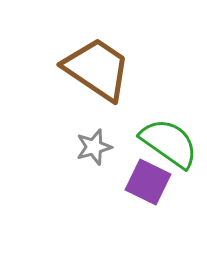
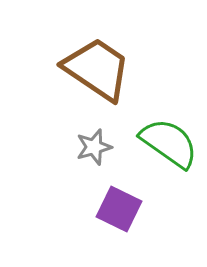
purple square: moved 29 px left, 27 px down
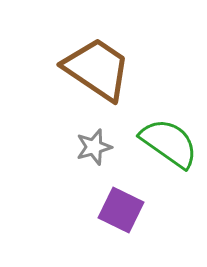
purple square: moved 2 px right, 1 px down
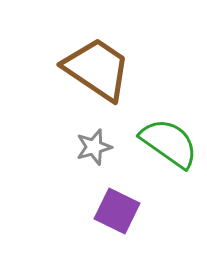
purple square: moved 4 px left, 1 px down
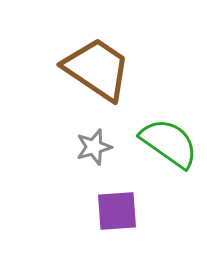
purple square: rotated 30 degrees counterclockwise
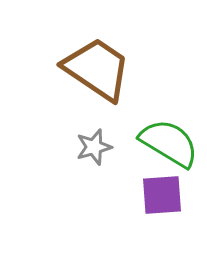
green semicircle: rotated 4 degrees counterclockwise
purple square: moved 45 px right, 16 px up
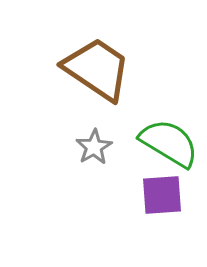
gray star: rotated 15 degrees counterclockwise
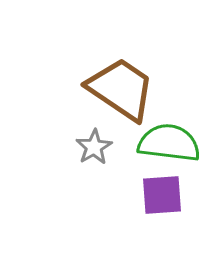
brown trapezoid: moved 24 px right, 20 px down
green semicircle: rotated 24 degrees counterclockwise
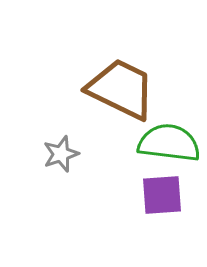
brown trapezoid: rotated 8 degrees counterclockwise
gray star: moved 33 px left, 7 px down; rotated 12 degrees clockwise
